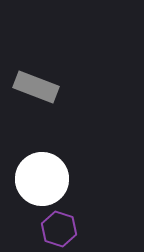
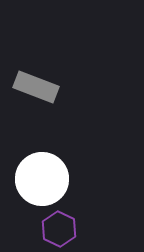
purple hexagon: rotated 8 degrees clockwise
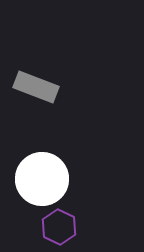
purple hexagon: moved 2 px up
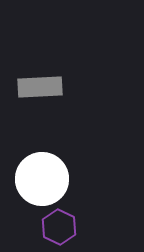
gray rectangle: moved 4 px right; rotated 24 degrees counterclockwise
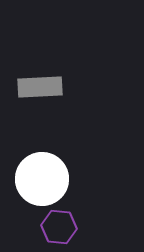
purple hexagon: rotated 20 degrees counterclockwise
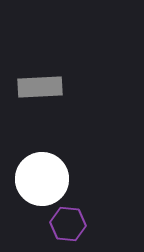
purple hexagon: moved 9 px right, 3 px up
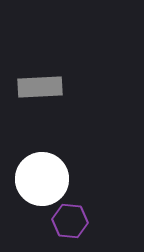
purple hexagon: moved 2 px right, 3 px up
